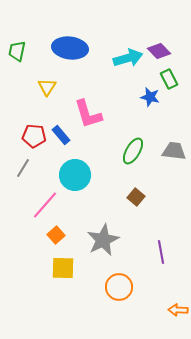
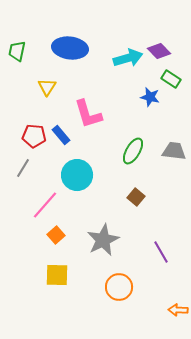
green rectangle: moved 2 px right; rotated 30 degrees counterclockwise
cyan circle: moved 2 px right
purple line: rotated 20 degrees counterclockwise
yellow square: moved 6 px left, 7 px down
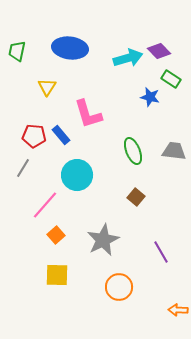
green ellipse: rotated 52 degrees counterclockwise
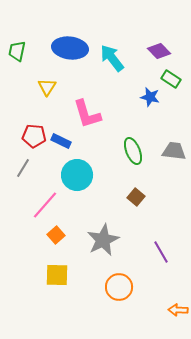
cyan arrow: moved 16 px left; rotated 112 degrees counterclockwise
pink L-shape: moved 1 px left
blue rectangle: moved 6 px down; rotated 24 degrees counterclockwise
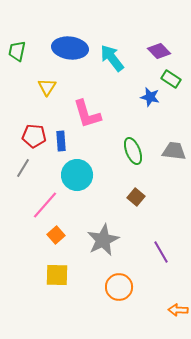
blue rectangle: rotated 60 degrees clockwise
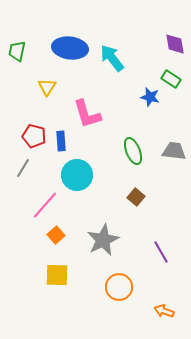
purple diamond: moved 16 px right, 7 px up; rotated 35 degrees clockwise
red pentagon: rotated 10 degrees clockwise
orange arrow: moved 14 px left, 1 px down; rotated 18 degrees clockwise
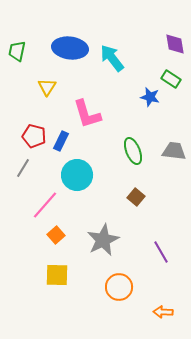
blue rectangle: rotated 30 degrees clockwise
orange arrow: moved 1 px left, 1 px down; rotated 18 degrees counterclockwise
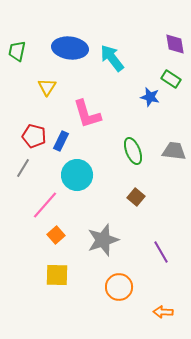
gray star: rotated 8 degrees clockwise
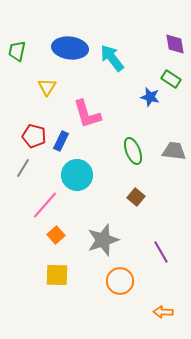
orange circle: moved 1 px right, 6 px up
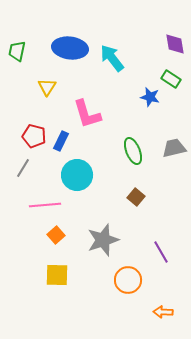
gray trapezoid: moved 3 px up; rotated 20 degrees counterclockwise
pink line: rotated 44 degrees clockwise
orange circle: moved 8 px right, 1 px up
